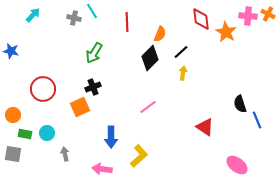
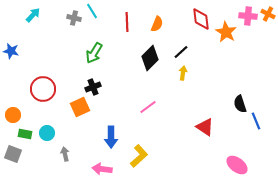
orange semicircle: moved 3 px left, 10 px up
blue line: moved 1 px left, 1 px down
gray square: rotated 12 degrees clockwise
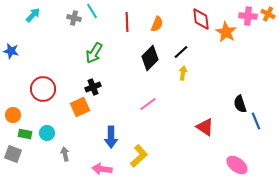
pink line: moved 3 px up
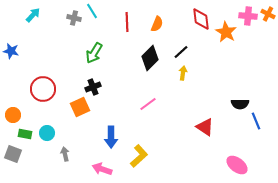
black semicircle: rotated 72 degrees counterclockwise
pink arrow: rotated 12 degrees clockwise
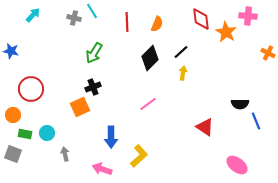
orange cross: moved 39 px down
red circle: moved 12 px left
